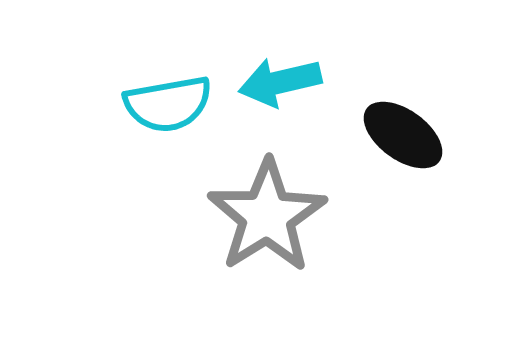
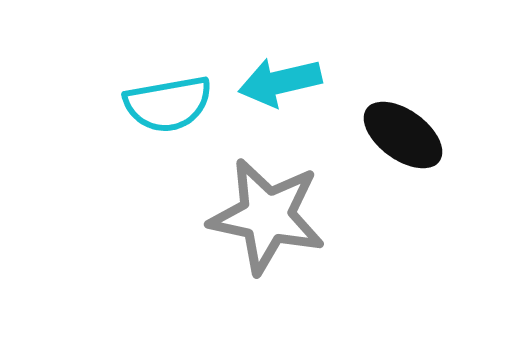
gray star: rotated 28 degrees counterclockwise
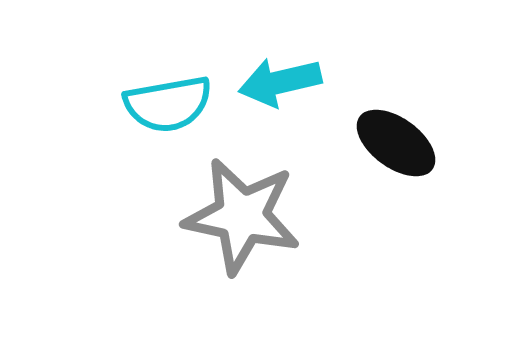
black ellipse: moved 7 px left, 8 px down
gray star: moved 25 px left
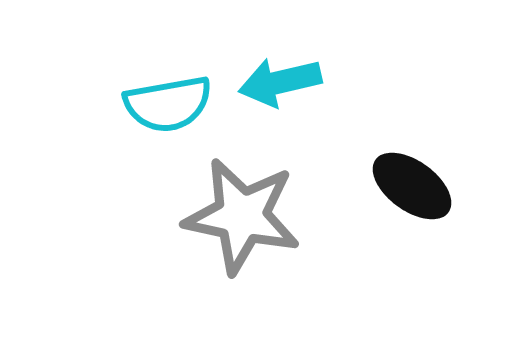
black ellipse: moved 16 px right, 43 px down
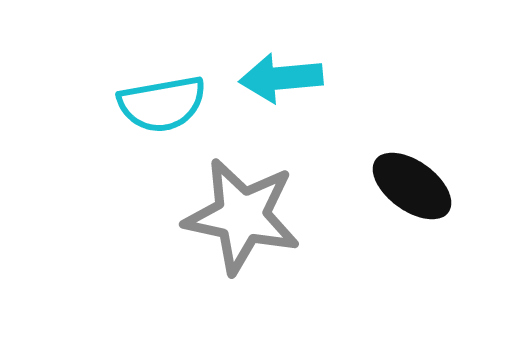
cyan arrow: moved 1 px right, 4 px up; rotated 8 degrees clockwise
cyan semicircle: moved 6 px left
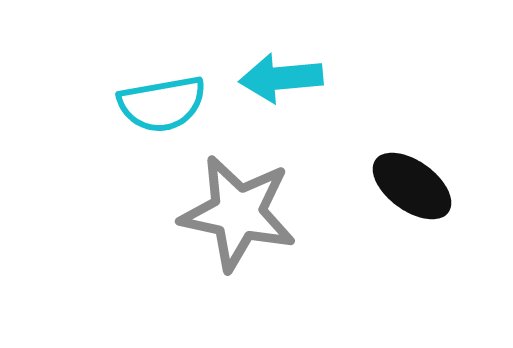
gray star: moved 4 px left, 3 px up
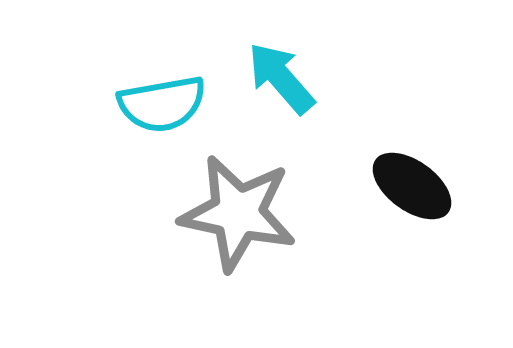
cyan arrow: rotated 54 degrees clockwise
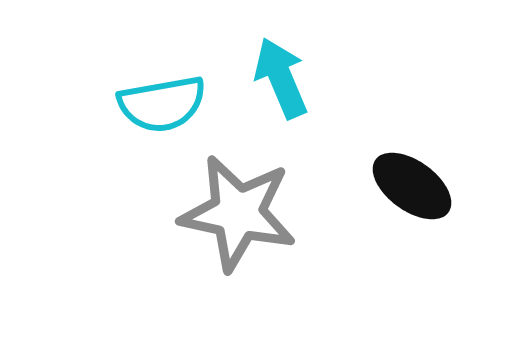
cyan arrow: rotated 18 degrees clockwise
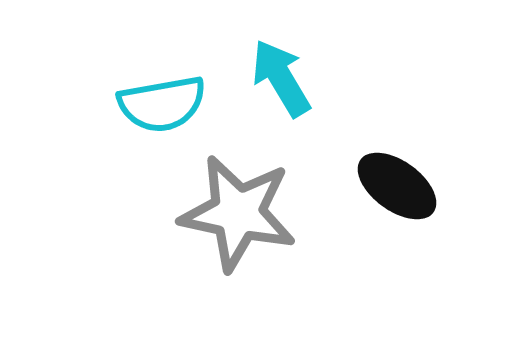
cyan arrow: rotated 8 degrees counterclockwise
black ellipse: moved 15 px left
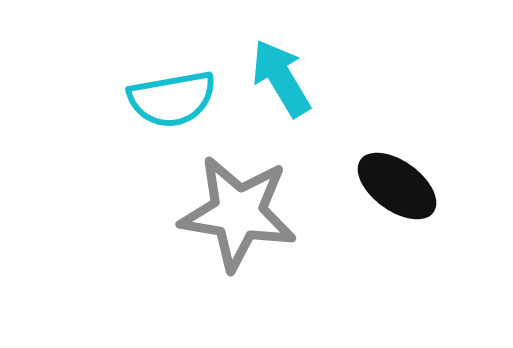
cyan semicircle: moved 10 px right, 5 px up
gray star: rotated 3 degrees counterclockwise
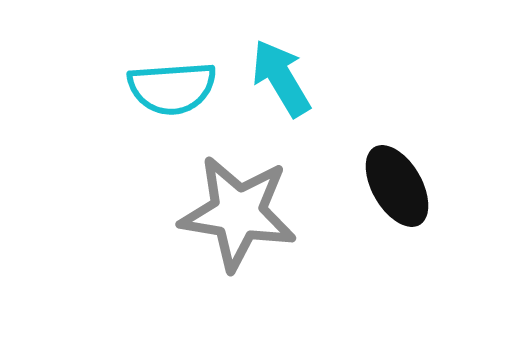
cyan semicircle: moved 11 px up; rotated 6 degrees clockwise
black ellipse: rotated 24 degrees clockwise
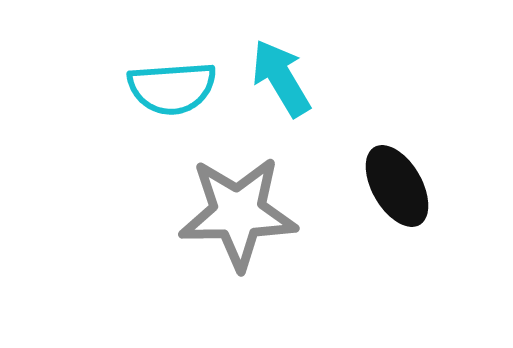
gray star: rotated 10 degrees counterclockwise
